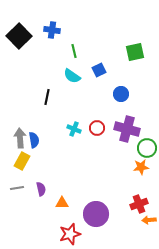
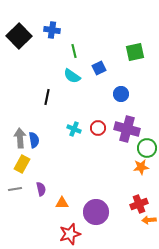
blue square: moved 2 px up
red circle: moved 1 px right
yellow rectangle: moved 3 px down
gray line: moved 2 px left, 1 px down
purple circle: moved 2 px up
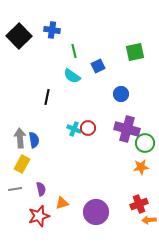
blue square: moved 1 px left, 2 px up
red circle: moved 10 px left
green circle: moved 2 px left, 5 px up
orange triangle: rotated 16 degrees counterclockwise
red star: moved 31 px left, 18 px up
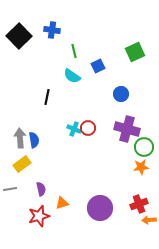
green square: rotated 12 degrees counterclockwise
green circle: moved 1 px left, 4 px down
yellow rectangle: rotated 24 degrees clockwise
gray line: moved 5 px left
purple circle: moved 4 px right, 4 px up
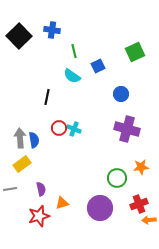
red circle: moved 29 px left
green circle: moved 27 px left, 31 px down
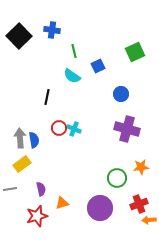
red star: moved 2 px left
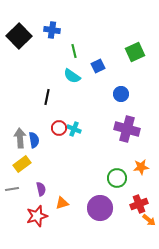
gray line: moved 2 px right
orange arrow: rotated 136 degrees counterclockwise
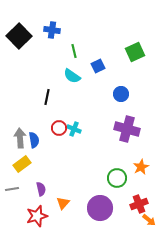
orange star: rotated 21 degrees counterclockwise
orange triangle: moved 1 px right; rotated 32 degrees counterclockwise
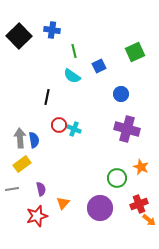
blue square: moved 1 px right
red circle: moved 3 px up
orange star: rotated 21 degrees counterclockwise
